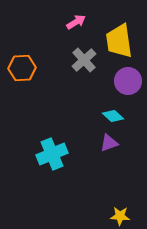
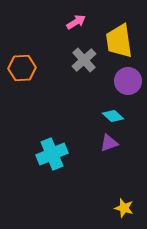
yellow star: moved 4 px right, 8 px up; rotated 12 degrees clockwise
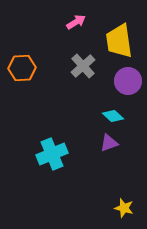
gray cross: moved 1 px left, 6 px down
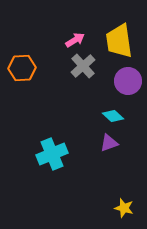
pink arrow: moved 1 px left, 18 px down
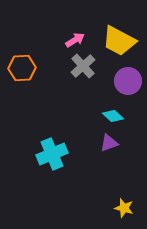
yellow trapezoid: rotated 54 degrees counterclockwise
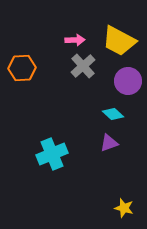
pink arrow: rotated 30 degrees clockwise
cyan diamond: moved 2 px up
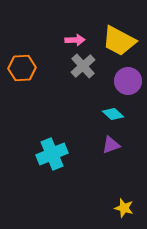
purple triangle: moved 2 px right, 2 px down
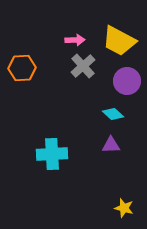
purple circle: moved 1 px left
purple triangle: rotated 18 degrees clockwise
cyan cross: rotated 20 degrees clockwise
